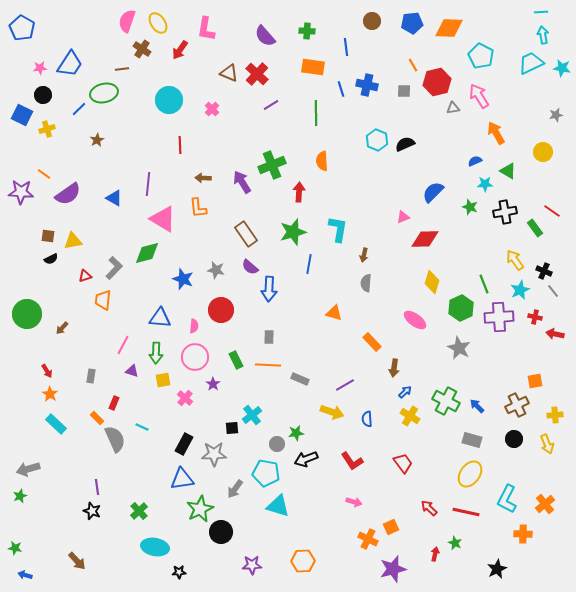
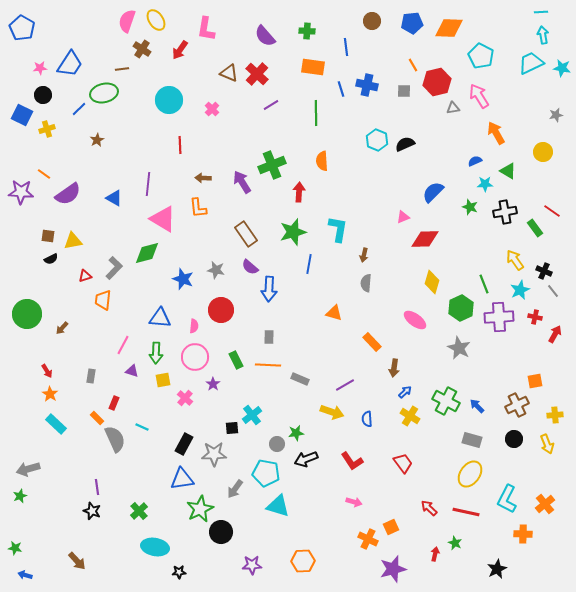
yellow ellipse at (158, 23): moved 2 px left, 3 px up
red arrow at (555, 334): rotated 108 degrees clockwise
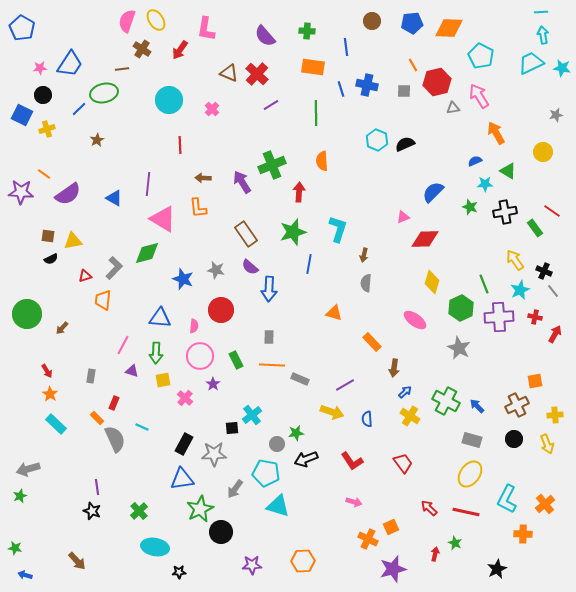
cyan L-shape at (338, 229): rotated 8 degrees clockwise
pink circle at (195, 357): moved 5 px right, 1 px up
orange line at (268, 365): moved 4 px right
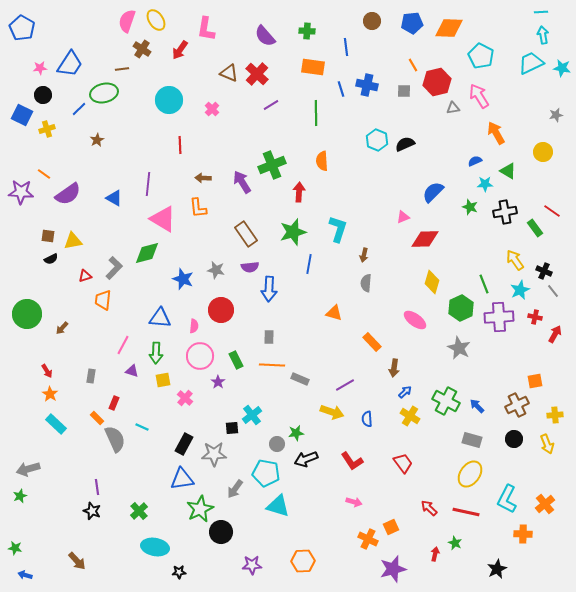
purple semicircle at (250, 267): rotated 48 degrees counterclockwise
purple star at (213, 384): moved 5 px right, 2 px up
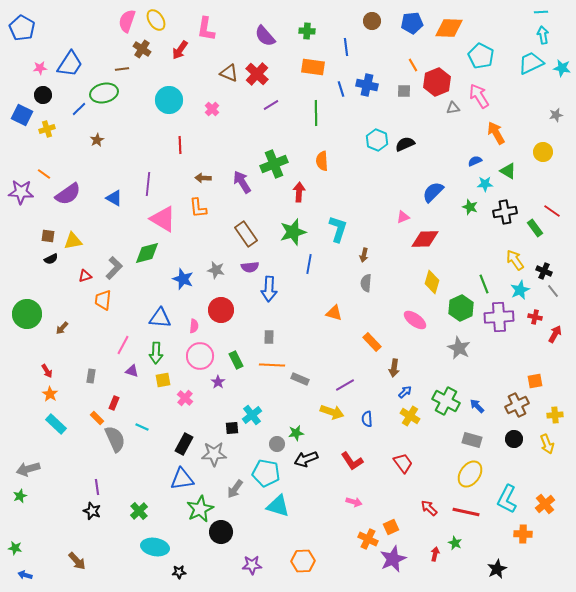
red hexagon at (437, 82): rotated 8 degrees counterclockwise
green cross at (272, 165): moved 2 px right, 1 px up
purple star at (393, 569): moved 10 px up; rotated 8 degrees counterclockwise
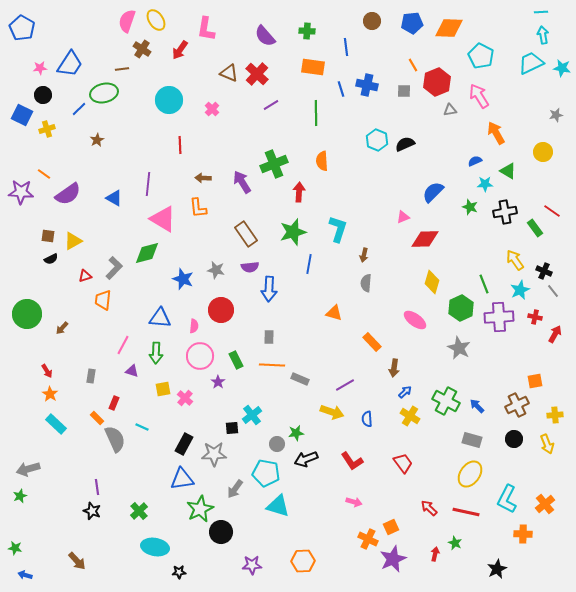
gray triangle at (453, 108): moved 3 px left, 2 px down
yellow triangle at (73, 241): rotated 18 degrees counterclockwise
yellow square at (163, 380): moved 9 px down
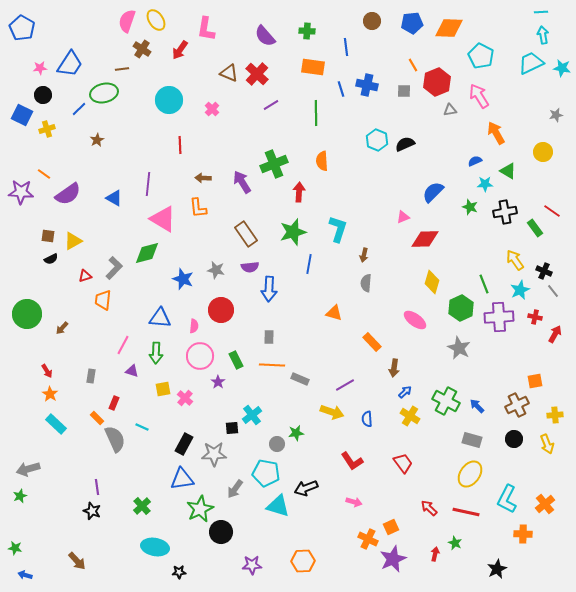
black arrow at (306, 459): moved 29 px down
green cross at (139, 511): moved 3 px right, 5 px up
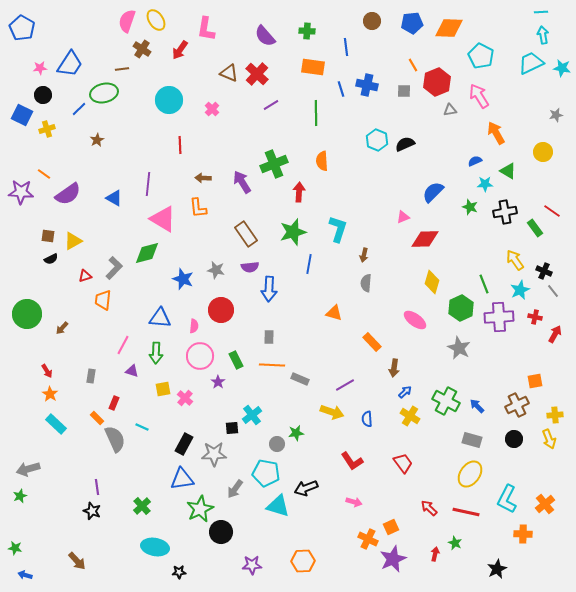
yellow arrow at (547, 444): moved 2 px right, 5 px up
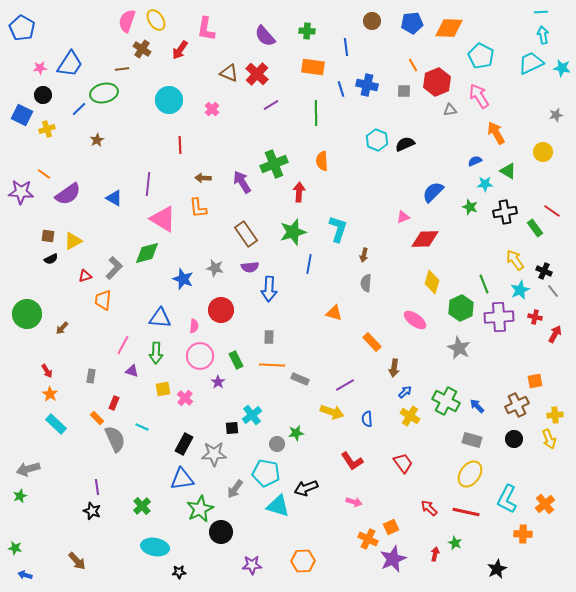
gray star at (216, 270): moved 1 px left, 2 px up
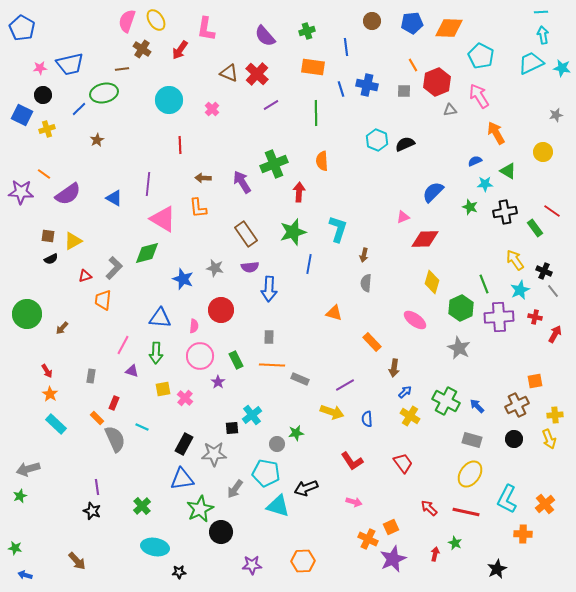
green cross at (307, 31): rotated 21 degrees counterclockwise
blue trapezoid at (70, 64): rotated 44 degrees clockwise
